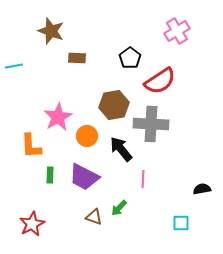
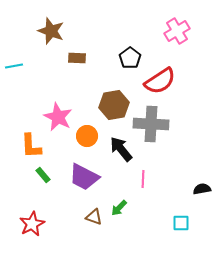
pink star: rotated 16 degrees counterclockwise
green rectangle: moved 7 px left; rotated 42 degrees counterclockwise
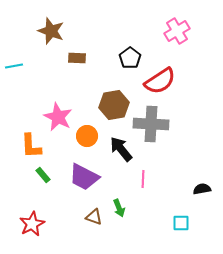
green arrow: rotated 66 degrees counterclockwise
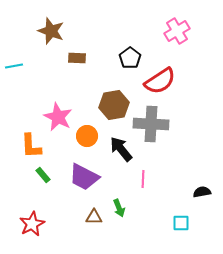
black semicircle: moved 3 px down
brown triangle: rotated 18 degrees counterclockwise
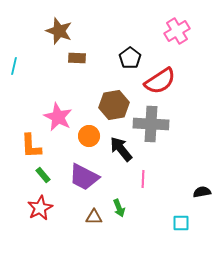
brown star: moved 8 px right
cyan line: rotated 66 degrees counterclockwise
orange circle: moved 2 px right
red star: moved 8 px right, 16 px up
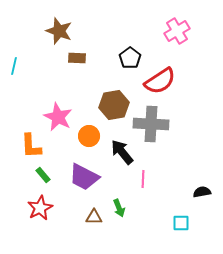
black arrow: moved 1 px right, 3 px down
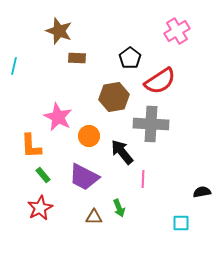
brown hexagon: moved 8 px up
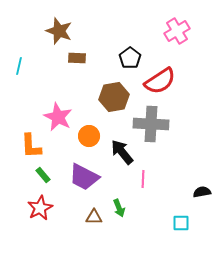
cyan line: moved 5 px right
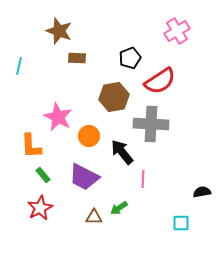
black pentagon: rotated 15 degrees clockwise
green arrow: rotated 78 degrees clockwise
